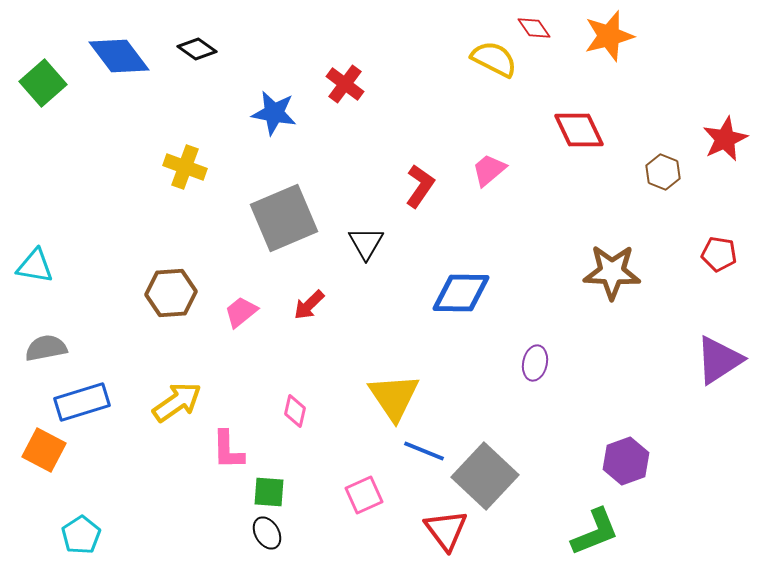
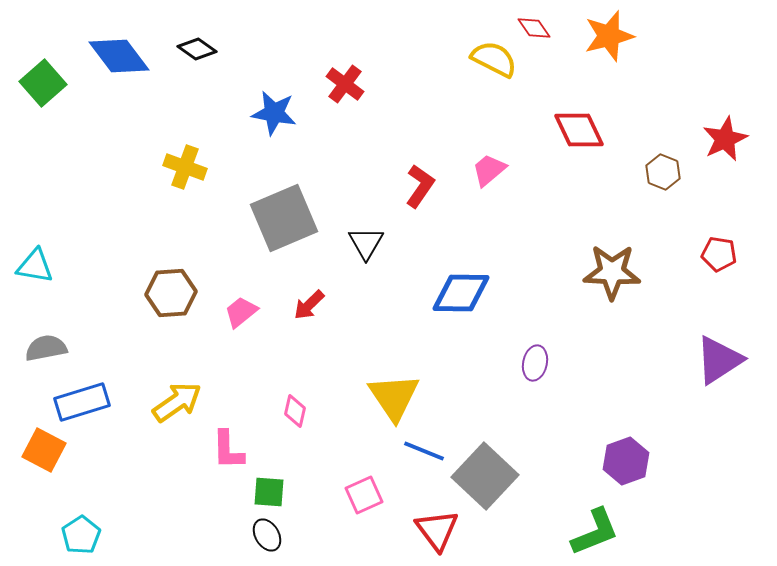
red triangle at (446, 530): moved 9 px left
black ellipse at (267, 533): moved 2 px down
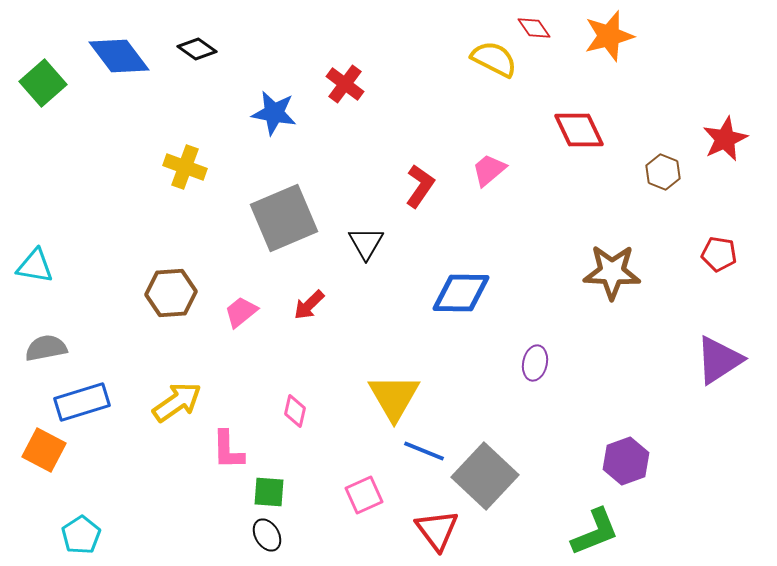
yellow triangle at (394, 397): rotated 4 degrees clockwise
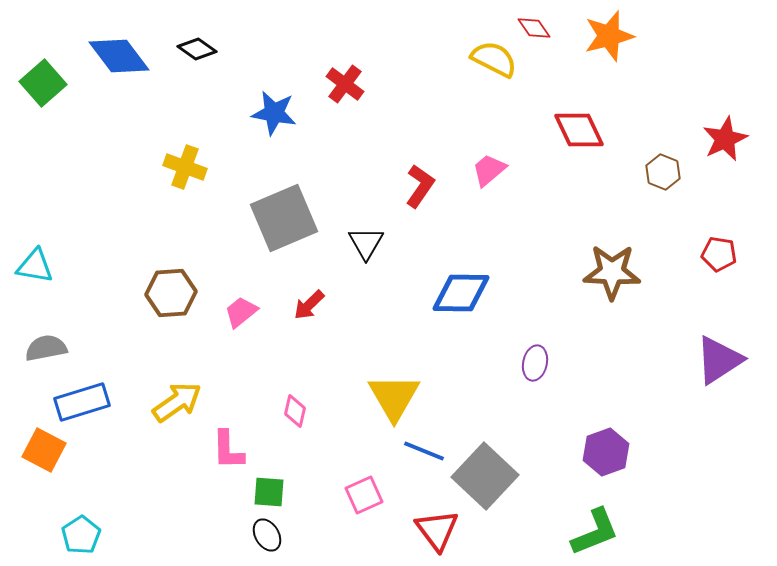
purple hexagon at (626, 461): moved 20 px left, 9 px up
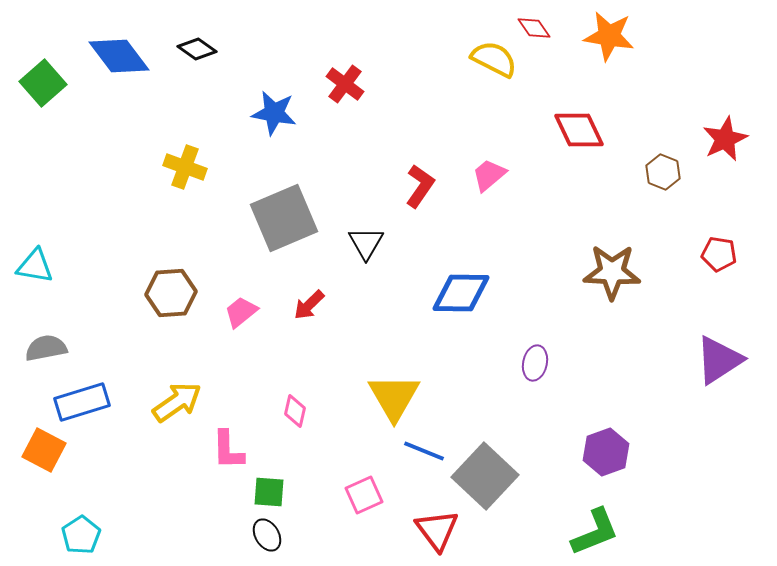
orange star at (609, 36): rotated 24 degrees clockwise
pink trapezoid at (489, 170): moved 5 px down
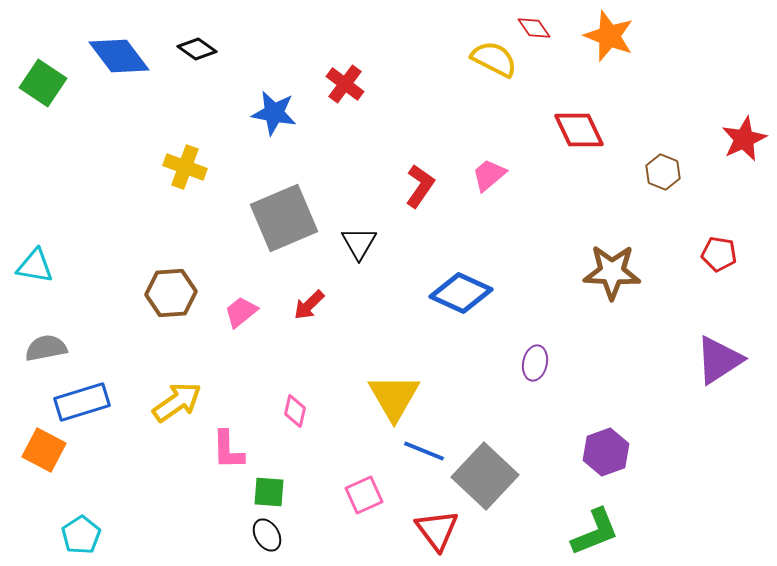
orange star at (609, 36): rotated 12 degrees clockwise
green square at (43, 83): rotated 15 degrees counterclockwise
red star at (725, 139): moved 19 px right
black triangle at (366, 243): moved 7 px left
blue diamond at (461, 293): rotated 24 degrees clockwise
